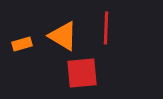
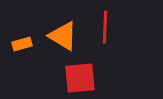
red line: moved 1 px left, 1 px up
red square: moved 2 px left, 5 px down
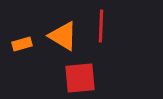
red line: moved 4 px left, 1 px up
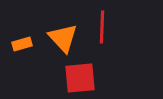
red line: moved 1 px right, 1 px down
orange triangle: moved 2 px down; rotated 16 degrees clockwise
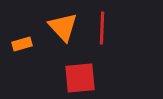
red line: moved 1 px down
orange triangle: moved 11 px up
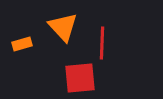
red line: moved 15 px down
